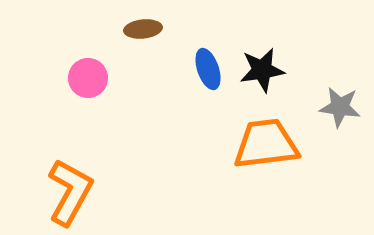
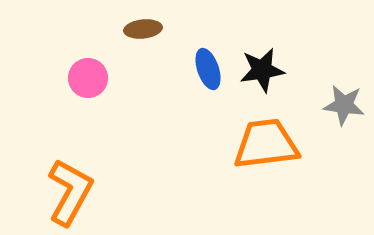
gray star: moved 4 px right, 2 px up
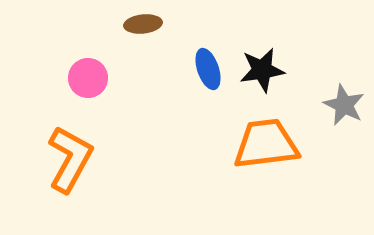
brown ellipse: moved 5 px up
gray star: rotated 18 degrees clockwise
orange L-shape: moved 33 px up
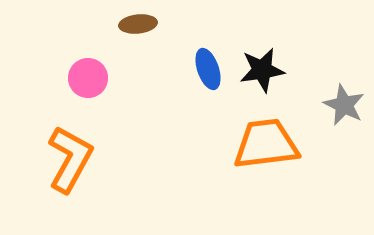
brown ellipse: moved 5 px left
